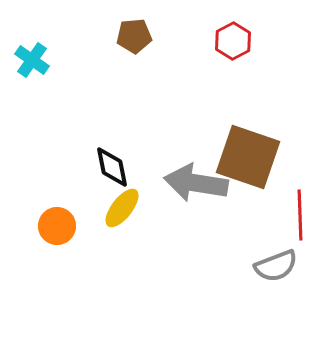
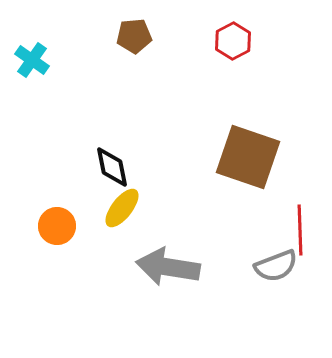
gray arrow: moved 28 px left, 84 px down
red line: moved 15 px down
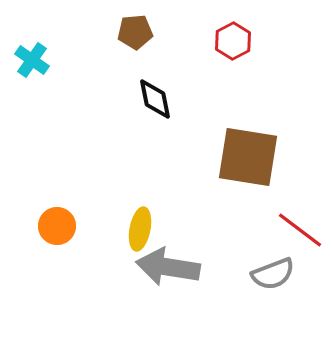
brown pentagon: moved 1 px right, 4 px up
brown square: rotated 10 degrees counterclockwise
black diamond: moved 43 px right, 68 px up
yellow ellipse: moved 18 px right, 21 px down; rotated 27 degrees counterclockwise
red line: rotated 51 degrees counterclockwise
gray semicircle: moved 3 px left, 8 px down
